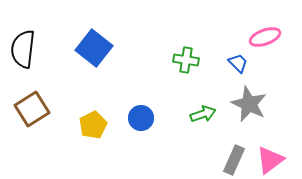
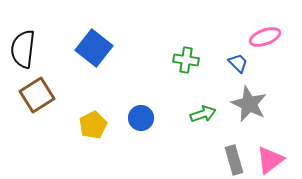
brown square: moved 5 px right, 14 px up
gray rectangle: rotated 40 degrees counterclockwise
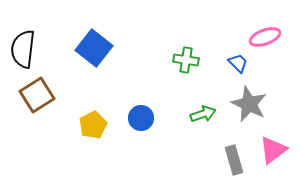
pink triangle: moved 3 px right, 10 px up
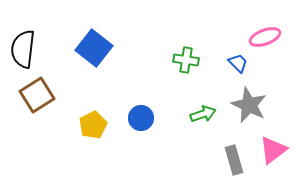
gray star: moved 1 px down
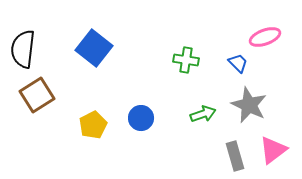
gray rectangle: moved 1 px right, 4 px up
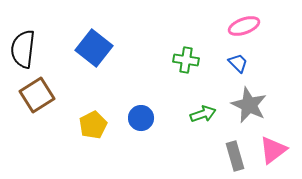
pink ellipse: moved 21 px left, 11 px up
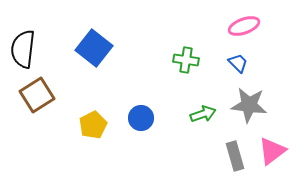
gray star: rotated 18 degrees counterclockwise
pink triangle: moved 1 px left, 1 px down
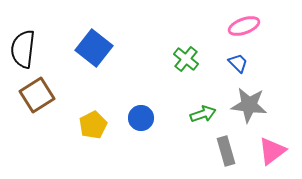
green cross: moved 1 px up; rotated 30 degrees clockwise
gray rectangle: moved 9 px left, 5 px up
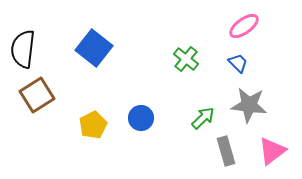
pink ellipse: rotated 16 degrees counterclockwise
green arrow: moved 4 px down; rotated 25 degrees counterclockwise
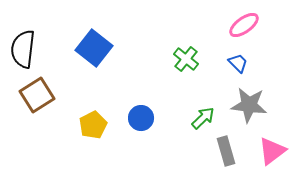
pink ellipse: moved 1 px up
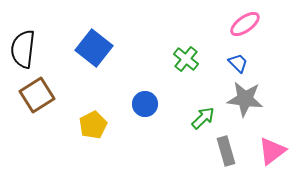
pink ellipse: moved 1 px right, 1 px up
gray star: moved 4 px left, 6 px up
blue circle: moved 4 px right, 14 px up
